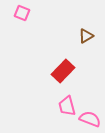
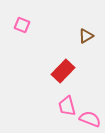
pink square: moved 12 px down
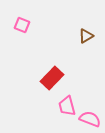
red rectangle: moved 11 px left, 7 px down
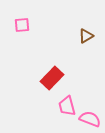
pink square: rotated 28 degrees counterclockwise
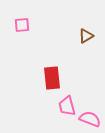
red rectangle: rotated 50 degrees counterclockwise
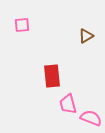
red rectangle: moved 2 px up
pink trapezoid: moved 1 px right, 2 px up
pink semicircle: moved 1 px right, 1 px up
